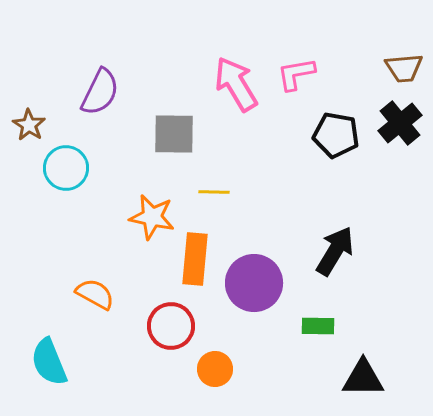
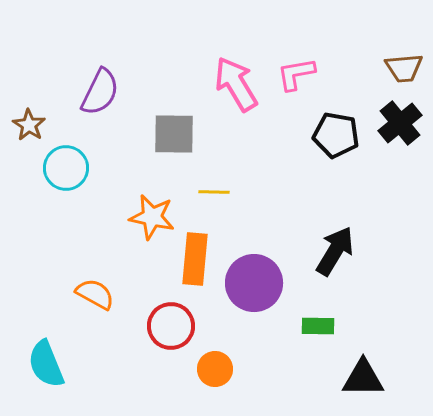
cyan semicircle: moved 3 px left, 2 px down
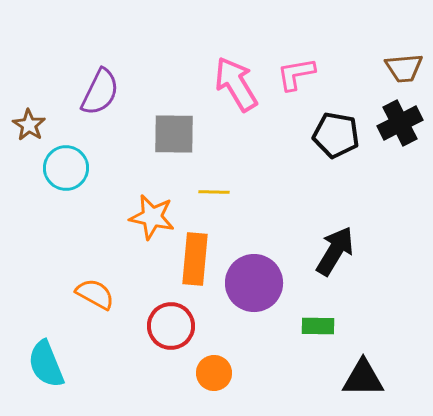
black cross: rotated 12 degrees clockwise
orange circle: moved 1 px left, 4 px down
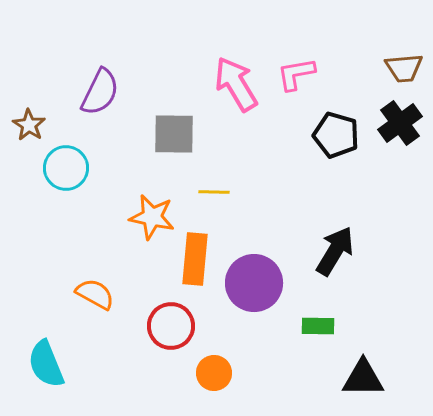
black cross: rotated 9 degrees counterclockwise
black pentagon: rotated 6 degrees clockwise
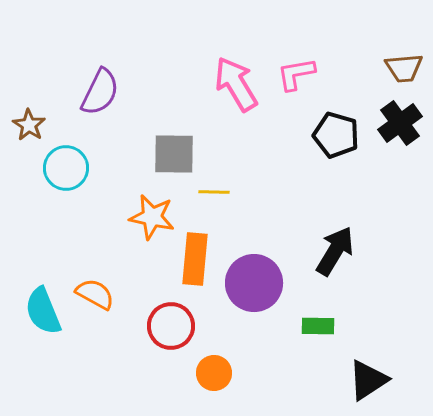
gray square: moved 20 px down
cyan semicircle: moved 3 px left, 53 px up
black triangle: moved 5 px right, 2 px down; rotated 33 degrees counterclockwise
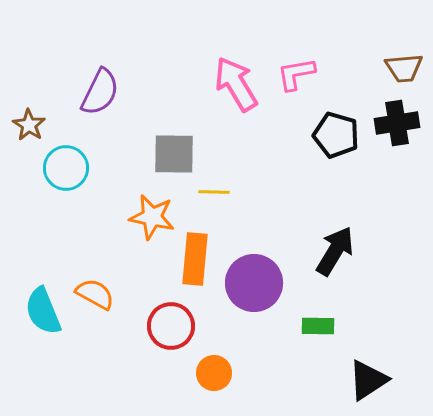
black cross: moved 3 px left; rotated 27 degrees clockwise
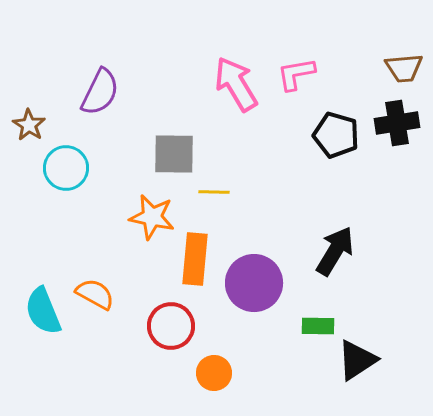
black triangle: moved 11 px left, 20 px up
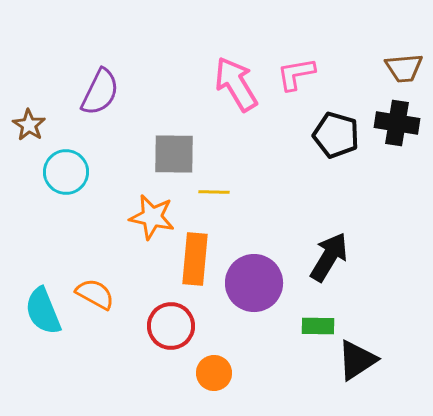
black cross: rotated 18 degrees clockwise
cyan circle: moved 4 px down
black arrow: moved 6 px left, 6 px down
